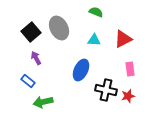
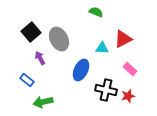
gray ellipse: moved 11 px down
cyan triangle: moved 8 px right, 8 px down
purple arrow: moved 4 px right
pink rectangle: rotated 40 degrees counterclockwise
blue rectangle: moved 1 px left, 1 px up
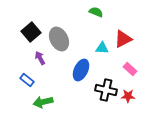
red star: rotated 16 degrees clockwise
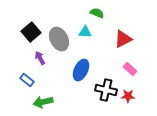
green semicircle: moved 1 px right, 1 px down
cyan triangle: moved 17 px left, 16 px up
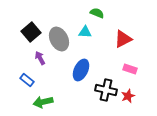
pink rectangle: rotated 24 degrees counterclockwise
red star: rotated 24 degrees counterclockwise
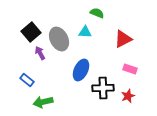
purple arrow: moved 5 px up
black cross: moved 3 px left, 2 px up; rotated 15 degrees counterclockwise
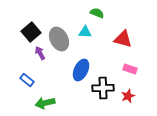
red triangle: rotated 42 degrees clockwise
green arrow: moved 2 px right, 1 px down
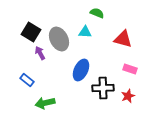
black square: rotated 18 degrees counterclockwise
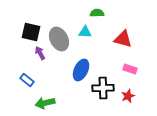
green semicircle: rotated 24 degrees counterclockwise
black square: rotated 18 degrees counterclockwise
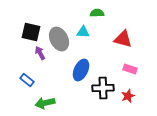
cyan triangle: moved 2 px left
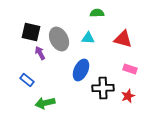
cyan triangle: moved 5 px right, 6 px down
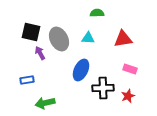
red triangle: rotated 24 degrees counterclockwise
blue rectangle: rotated 48 degrees counterclockwise
